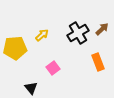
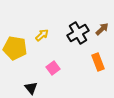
yellow pentagon: rotated 15 degrees clockwise
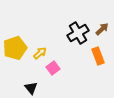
yellow arrow: moved 2 px left, 18 px down
yellow pentagon: rotated 30 degrees counterclockwise
orange rectangle: moved 6 px up
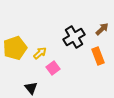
black cross: moved 4 px left, 4 px down
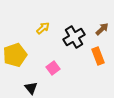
yellow pentagon: moved 7 px down
yellow arrow: moved 3 px right, 25 px up
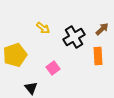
yellow arrow: rotated 80 degrees clockwise
orange rectangle: rotated 18 degrees clockwise
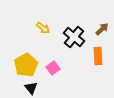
black cross: rotated 20 degrees counterclockwise
yellow pentagon: moved 11 px right, 10 px down; rotated 10 degrees counterclockwise
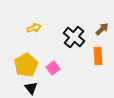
yellow arrow: moved 9 px left; rotated 56 degrees counterclockwise
